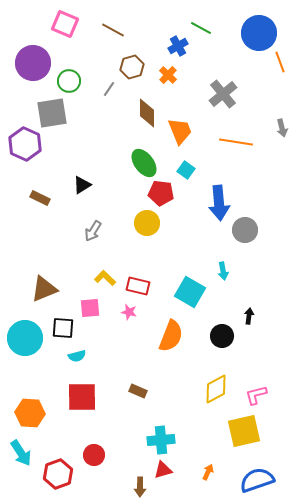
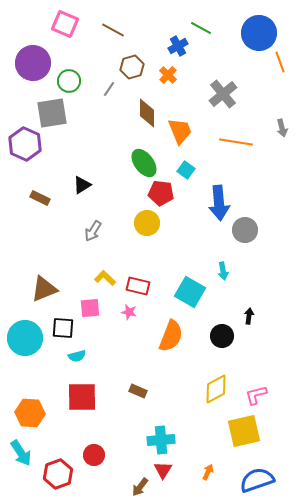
red triangle at (163, 470): rotated 42 degrees counterclockwise
brown arrow at (140, 487): rotated 36 degrees clockwise
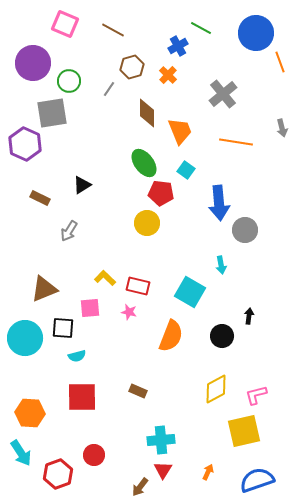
blue circle at (259, 33): moved 3 px left
gray arrow at (93, 231): moved 24 px left
cyan arrow at (223, 271): moved 2 px left, 6 px up
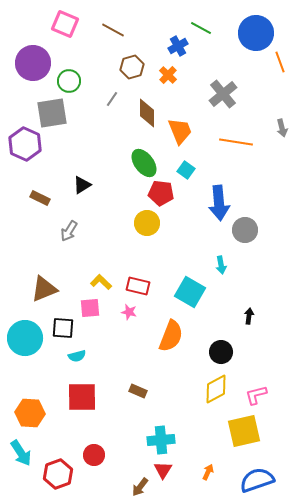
gray line at (109, 89): moved 3 px right, 10 px down
yellow L-shape at (105, 278): moved 4 px left, 4 px down
black circle at (222, 336): moved 1 px left, 16 px down
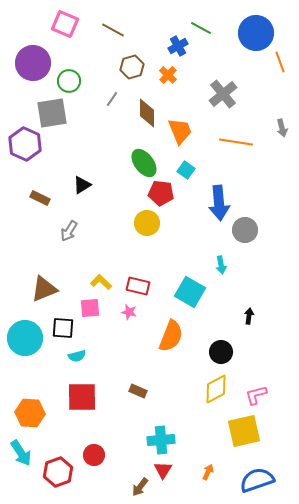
red hexagon at (58, 474): moved 2 px up
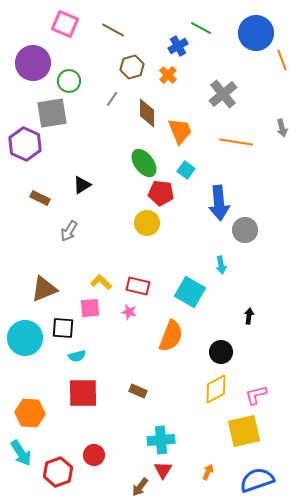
orange line at (280, 62): moved 2 px right, 2 px up
red square at (82, 397): moved 1 px right, 4 px up
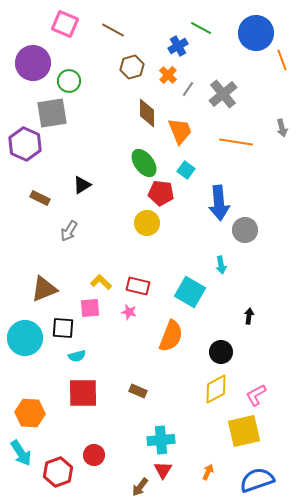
gray line at (112, 99): moved 76 px right, 10 px up
pink L-shape at (256, 395): rotated 15 degrees counterclockwise
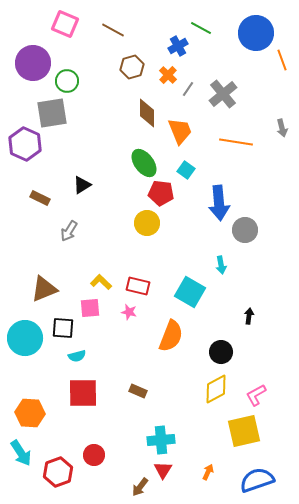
green circle at (69, 81): moved 2 px left
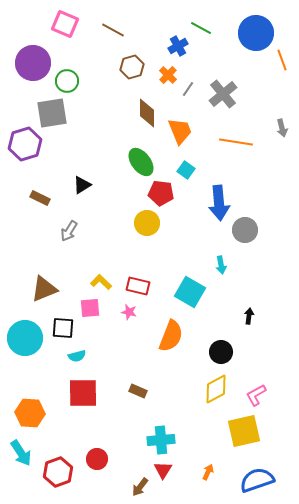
purple hexagon at (25, 144): rotated 20 degrees clockwise
green ellipse at (144, 163): moved 3 px left, 1 px up
red circle at (94, 455): moved 3 px right, 4 px down
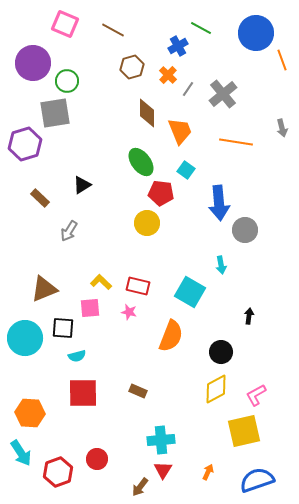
gray square at (52, 113): moved 3 px right
brown rectangle at (40, 198): rotated 18 degrees clockwise
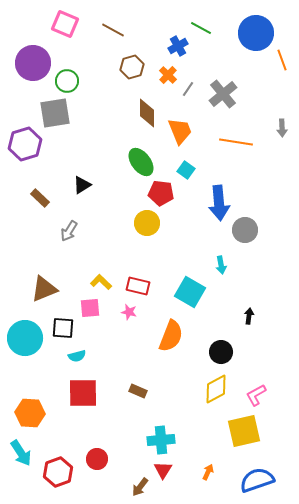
gray arrow at (282, 128): rotated 12 degrees clockwise
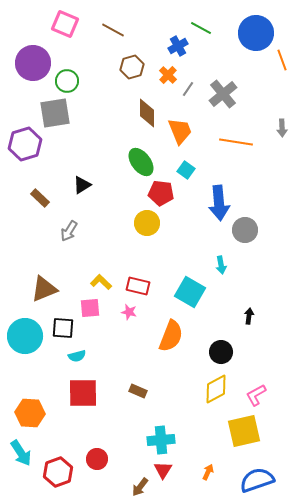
cyan circle at (25, 338): moved 2 px up
